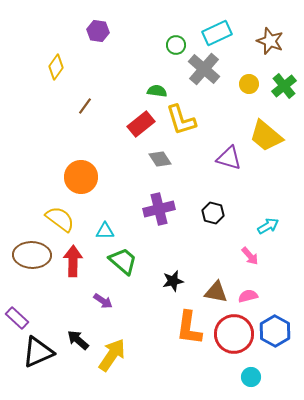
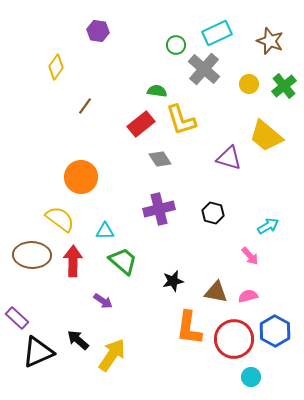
red circle: moved 5 px down
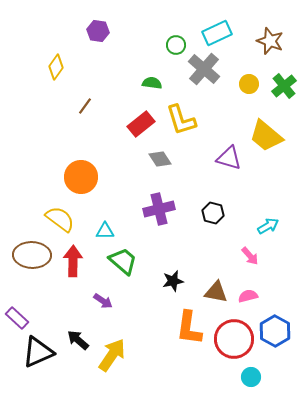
green semicircle: moved 5 px left, 8 px up
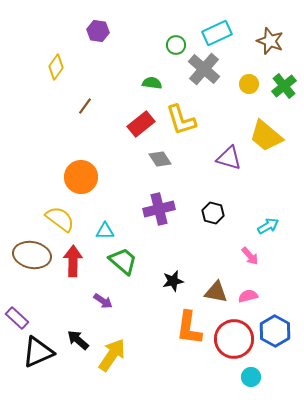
brown ellipse: rotated 9 degrees clockwise
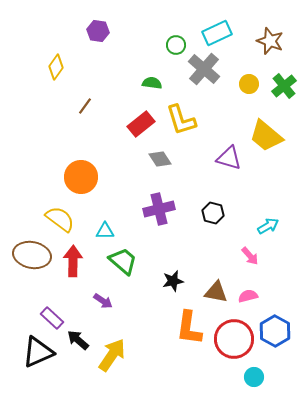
purple rectangle: moved 35 px right
cyan circle: moved 3 px right
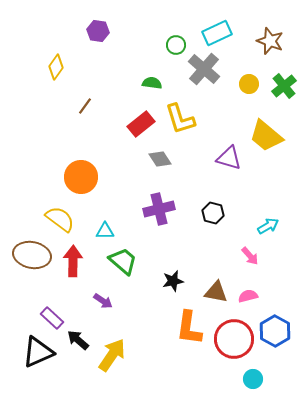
yellow L-shape: moved 1 px left, 1 px up
cyan circle: moved 1 px left, 2 px down
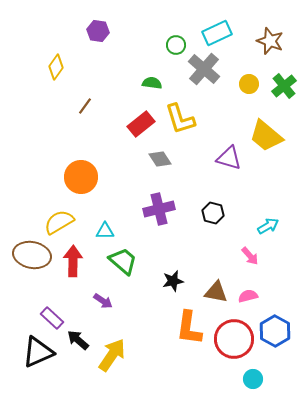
yellow semicircle: moved 1 px left, 3 px down; rotated 68 degrees counterclockwise
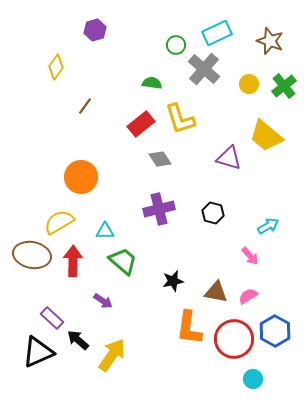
purple hexagon: moved 3 px left, 1 px up; rotated 25 degrees counterclockwise
pink semicircle: rotated 18 degrees counterclockwise
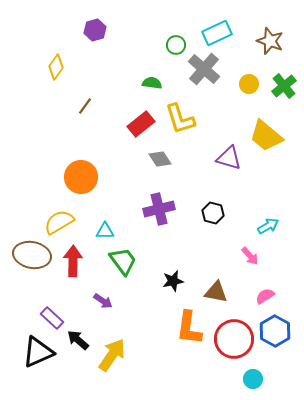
green trapezoid: rotated 12 degrees clockwise
pink semicircle: moved 17 px right
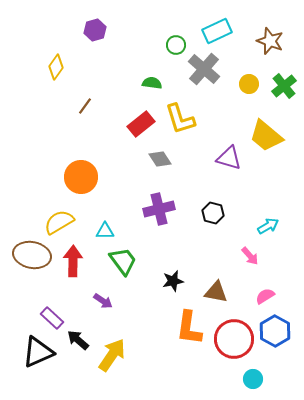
cyan rectangle: moved 2 px up
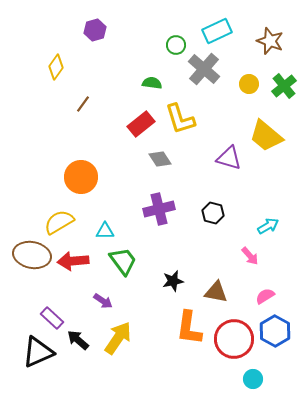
brown line: moved 2 px left, 2 px up
red arrow: rotated 96 degrees counterclockwise
yellow arrow: moved 6 px right, 17 px up
